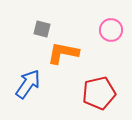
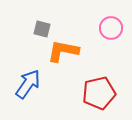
pink circle: moved 2 px up
orange L-shape: moved 2 px up
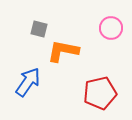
gray square: moved 3 px left
blue arrow: moved 2 px up
red pentagon: moved 1 px right
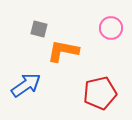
blue arrow: moved 2 px left, 3 px down; rotated 20 degrees clockwise
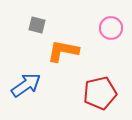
gray square: moved 2 px left, 4 px up
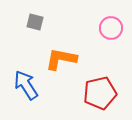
gray square: moved 2 px left, 3 px up
orange L-shape: moved 2 px left, 8 px down
blue arrow: rotated 88 degrees counterclockwise
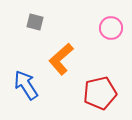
orange L-shape: rotated 52 degrees counterclockwise
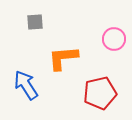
gray square: rotated 18 degrees counterclockwise
pink circle: moved 3 px right, 11 px down
orange L-shape: moved 2 px right, 1 px up; rotated 36 degrees clockwise
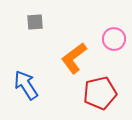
orange L-shape: moved 11 px right; rotated 32 degrees counterclockwise
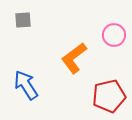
gray square: moved 12 px left, 2 px up
pink circle: moved 4 px up
red pentagon: moved 9 px right, 3 px down
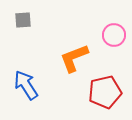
orange L-shape: rotated 16 degrees clockwise
red pentagon: moved 4 px left, 4 px up
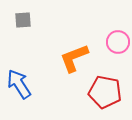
pink circle: moved 4 px right, 7 px down
blue arrow: moved 7 px left, 1 px up
red pentagon: rotated 24 degrees clockwise
